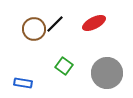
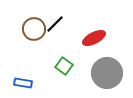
red ellipse: moved 15 px down
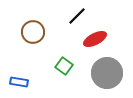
black line: moved 22 px right, 8 px up
brown circle: moved 1 px left, 3 px down
red ellipse: moved 1 px right, 1 px down
blue rectangle: moved 4 px left, 1 px up
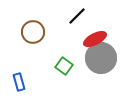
gray circle: moved 6 px left, 15 px up
blue rectangle: rotated 66 degrees clockwise
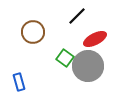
gray circle: moved 13 px left, 8 px down
green square: moved 1 px right, 8 px up
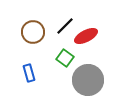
black line: moved 12 px left, 10 px down
red ellipse: moved 9 px left, 3 px up
gray circle: moved 14 px down
blue rectangle: moved 10 px right, 9 px up
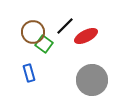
green square: moved 21 px left, 14 px up
gray circle: moved 4 px right
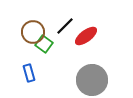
red ellipse: rotated 10 degrees counterclockwise
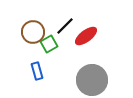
green square: moved 5 px right; rotated 24 degrees clockwise
blue rectangle: moved 8 px right, 2 px up
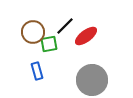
green square: rotated 18 degrees clockwise
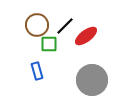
brown circle: moved 4 px right, 7 px up
green square: rotated 12 degrees clockwise
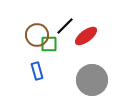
brown circle: moved 10 px down
